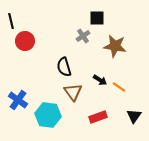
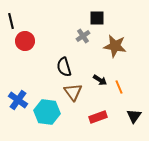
orange line: rotated 32 degrees clockwise
cyan hexagon: moved 1 px left, 3 px up
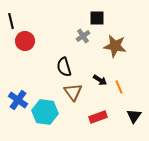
cyan hexagon: moved 2 px left
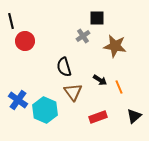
cyan hexagon: moved 2 px up; rotated 15 degrees clockwise
black triangle: rotated 14 degrees clockwise
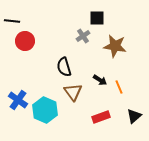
black line: moved 1 px right; rotated 70 degrees counterclockwise
red rectangle: moved 3 px right
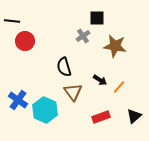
orange line: rotated 64 degrees clockwise
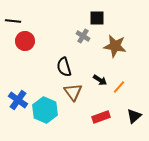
black line: moved 1 px right
gray cross: rotated 24 degrees counterclockwise
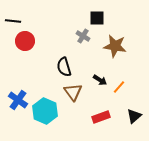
cyan hexagon: moved 1 px down
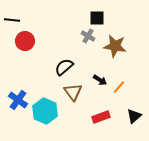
black line: moved 1 px left, 1 px up
gray cross: moved 5 px right
black semicircle: rotated 66 degrees clockwise
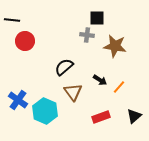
gray cross: moved 1 px left, 1 px up; rotated 24 degrees counterclockwise
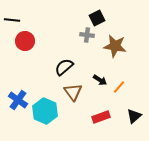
black square: rotated 28 degrees counterclockwise
